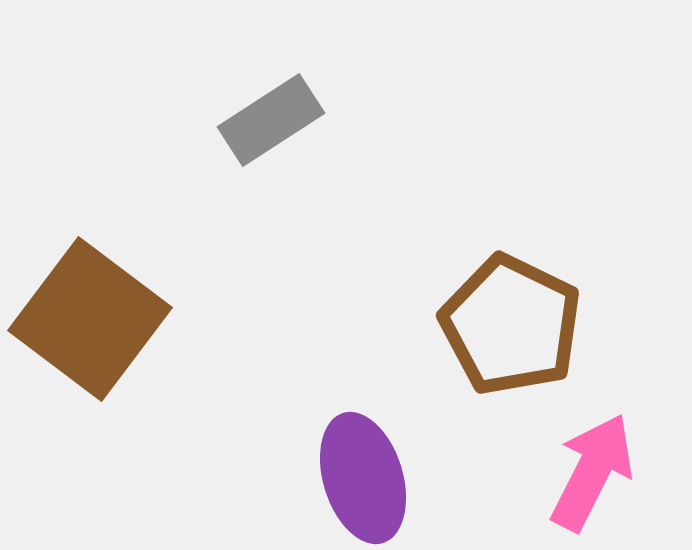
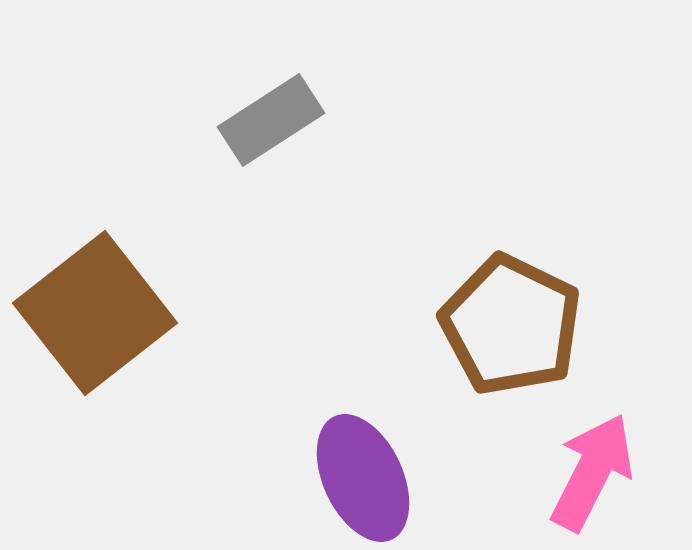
brown square: moved 5 px right, 6 px up; rotated 15 degrees clockwise
purple ellipse: rotated 8 degrees counterclockwise
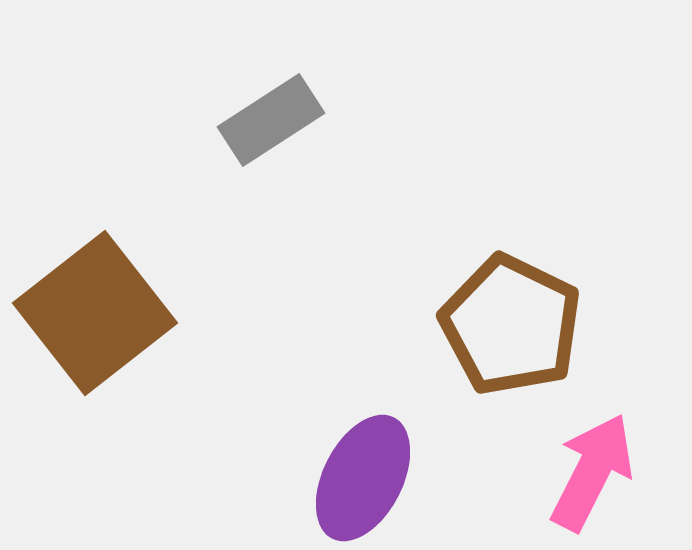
purple ellipse: rotated 52 degrees clockwise
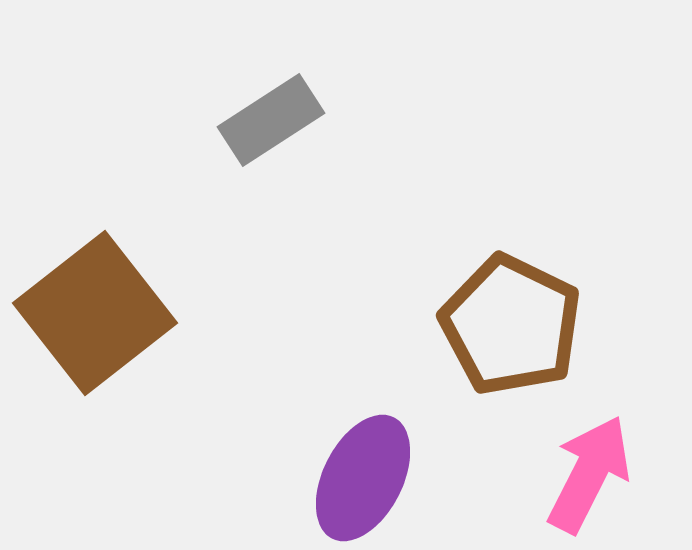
pink arrow: moved 3 px left, 2 px down
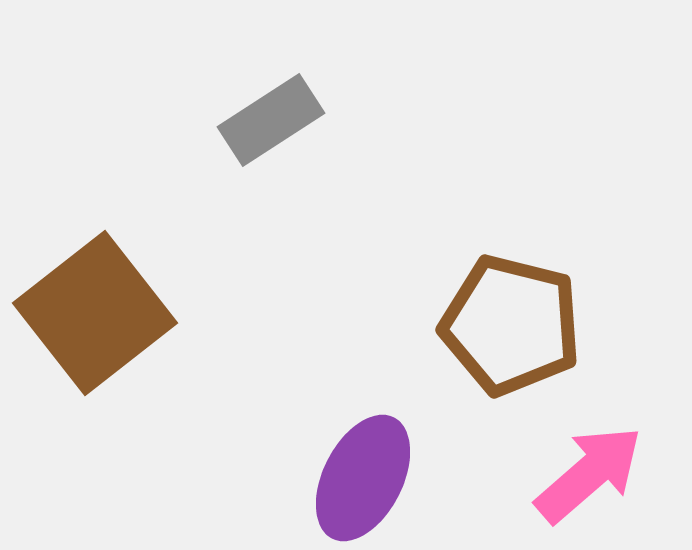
brown pentagon: rotated 12 degrees counterclockwise
pink arrow: rotated 22 degrees clockwise
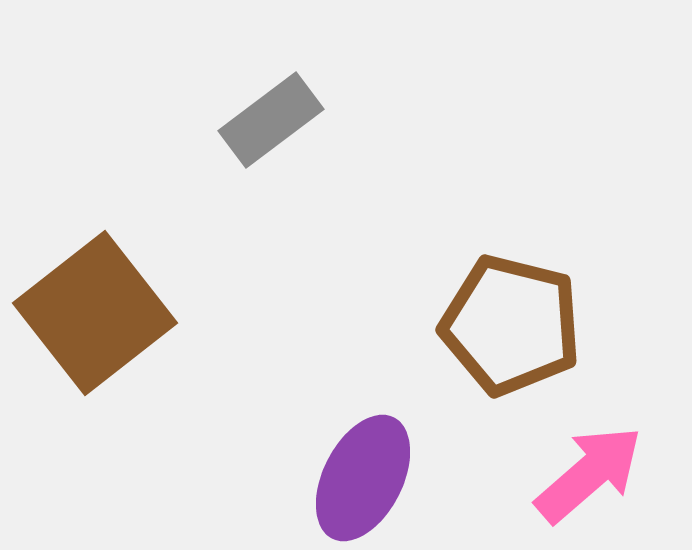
gray rectangle: rotated 4 degrees counterclockwise
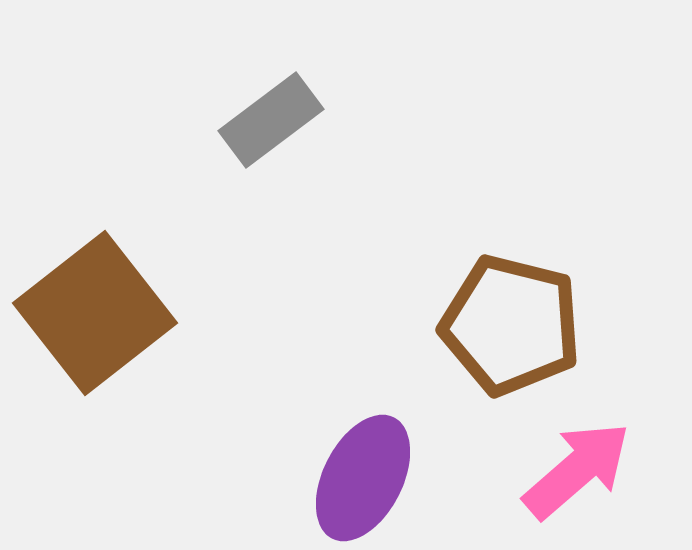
pink arrow: moved 12 px left, 4 px up
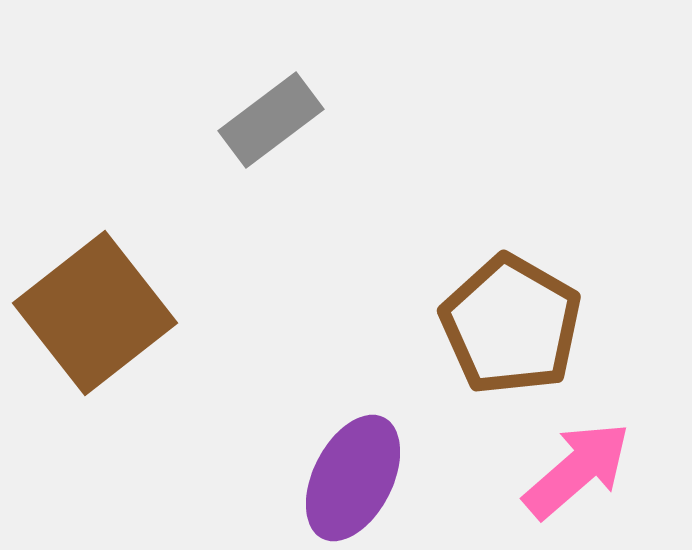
brown pentagon: rotated 16 degrees clockwise
purple ellipse: moved 10 px left
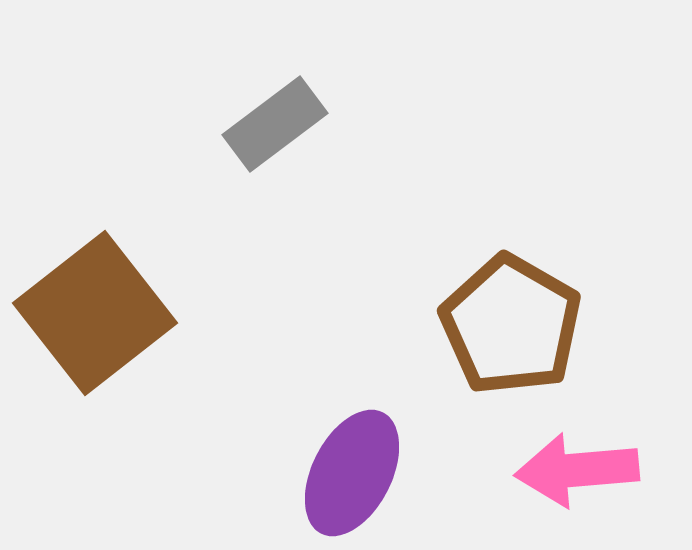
gray rectangle: moved 4 px right, 4 px down
pink arrow: rotated 144 degrees counterclockwise
purple ellipse: moved 1 px left, 5 px up
